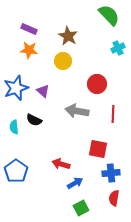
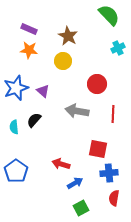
black semicircle: rotated 105 degrees clockwise
blue cross: moved 2 px left
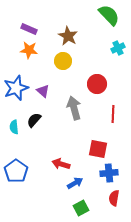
gray arrow: moved 3 px left, 3 px up; rotated 65 degrees clockwise
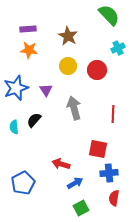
purple rectangle: moved 1 px left; rotated 28 degrees counterclockwise
yellow circle: moved 5 px right, 5 px down
red circle: moved 14 px up
purple triangle: moved 3 px right, 1 px up; rotated 16 degrees clockwise
blue pentagon: moved 7 px right, 12 px down; rotated 10 degrees clockwise
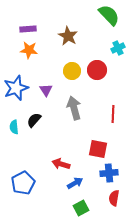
yellow circle: moved 4 px right, 5 px down
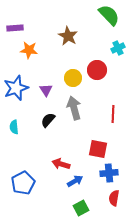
purple rectangle: moved 13 px left, 1 px up
yellow circle: moved 1 px right, 7 px down
black semicircle: moved 14 px right
blue arrow: moved 2 px up
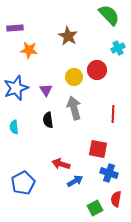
yellow circle: moved 1 px right, 1 px up
black semicircle: rotated 49 degrees counterclockwise
blue cross: rotated 24 degrees clockwise
red semicircle: moved 2 px right, 1 px down
green square: moved 14 px right
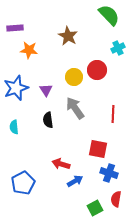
gray arrow: moved 1 px right; rotated 20 degrees counterclockwise
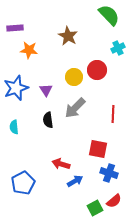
gray arrow: rotated 100 degrees counterclockwise
red semicircle: moved 2 px left, 2 px down; rotated 140 degrees counterclockwise
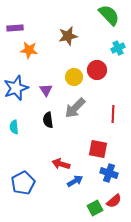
brown star: rotated 30 degrees clockwise
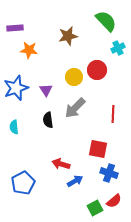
green semicircle: moved 3 px left, 6 px down
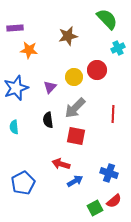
green semicircle: moved 1 px right, 2 px up
purple triangle: moved 4 px right, 3 px up; rotated 16 degrees clockwise
red square: moved 22 px left, 13 px up
